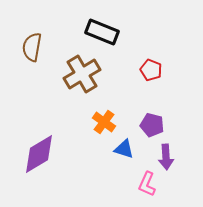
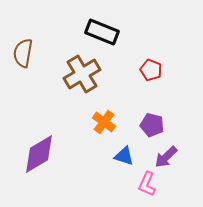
brown semicircle: moved 9 px left, 6 px down
blue triangle: moved 7 px down
purple arrow: rotated 50 degrees clockwise
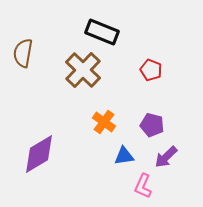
brown cross: moved 1 px right, 4 px up; rotated 15 degrees counterclockwise
blue triangle: rotated 25 degrees counterclockwise
pink L-shape: moved 4 px left, 2 px down
